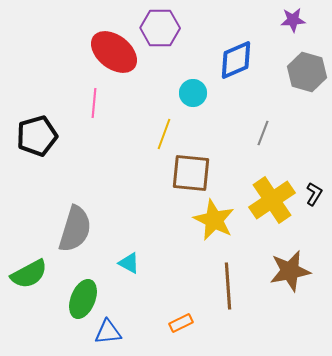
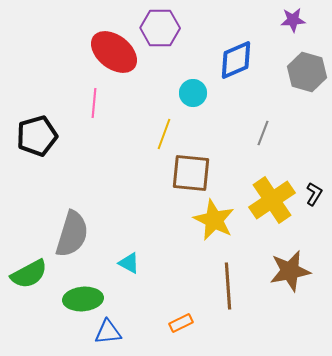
gray semicircle: moved 3 px left, 5 px down
green ellipse: rotated 63 degrees clockwise
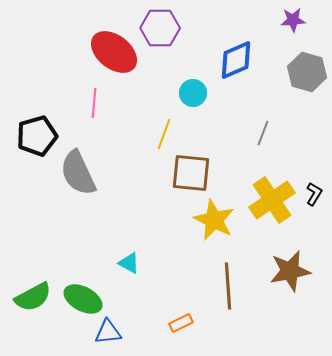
gray semicircle: moved 6 px right, 61 px up; rotated 138 degrees clockwise
green semicircle: moved 4 px right, 23 px down
green ellipse: rotated 33 degrees clockwise
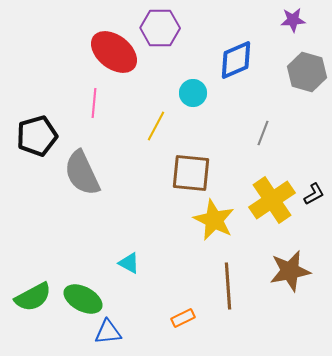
yellow line: moved 8 px left, 8 px up; rotated 8 degrees clockwise
gray semicircle: moved 4 px right
black L-shape: rotated 30 degrees clockwise
orange rectangle: moved 2 px right, 5 px up
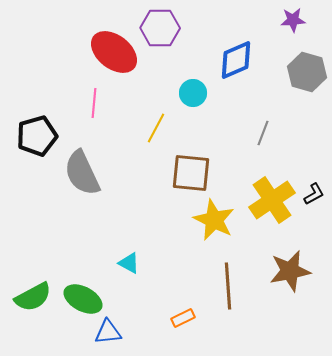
yellow line: moved 2 px down
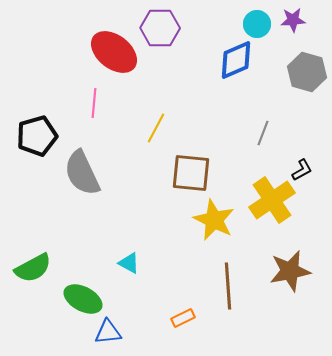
cyan circle: moved 64 px right, 69 px up
black L-shape: moved 12 px left, 24 px up
green semicircle: moved 29 px up
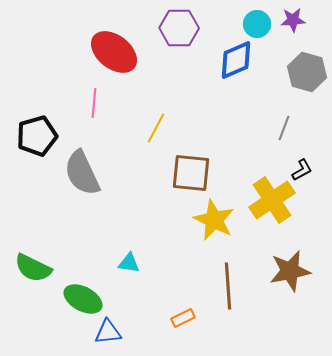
purple hexagon: moved 19 px right
gray line: moved 21 px right, 5 px up
cyan triangle: rotated 20 degrees counterclockwise
green semicircle: rotated 54 degrees clockwise
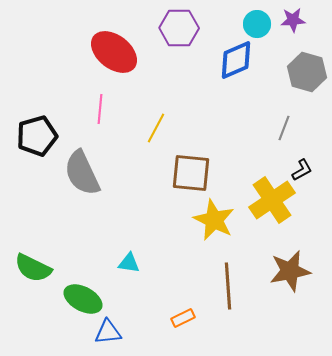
pink line: moved 6 px right, 6 px down
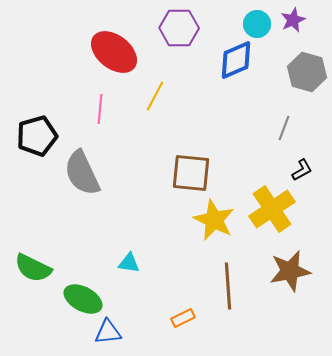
purple star: rotated 20 degrees counterclockwise
yellow line: moved 1 px left, 32 px up
yellow cross: moved 9 px down
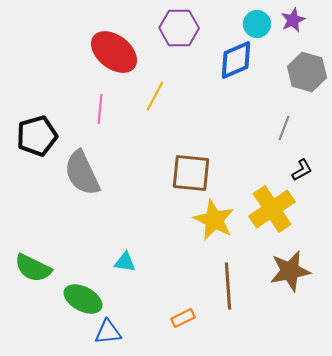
cyan triangle: moved 4 px left, 1 px up
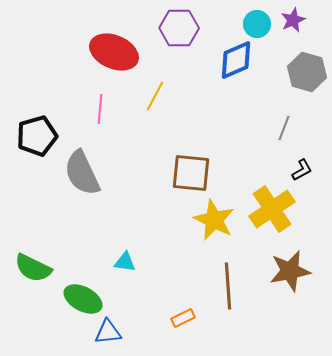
red ellipse: rotated 15 degrees counterclockwise
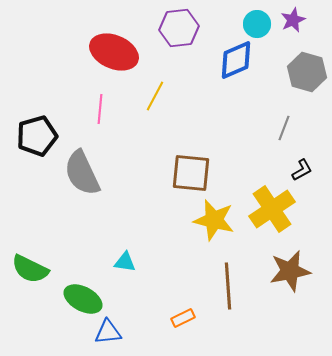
purple hexagon: rotated 6 degrees counterclockwise
yellow star: rotated 12 degrees counterclockwise
green semicircle: moved 3 px left, 1 px down
